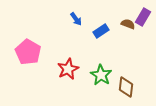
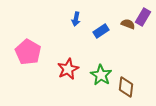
blue arrow: rotated 48 degrees clockwise
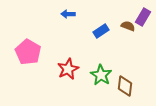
blue arrow: moved 8 px left, 5 px up; rotated 80 degrees clockwise
brown semicircle: moved 2 px down
brown diamond: moved 1 px left, 1 px up
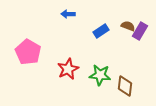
purple rectangle: moved 3 px left, 14 px down
green star: moved 1 px left; rotated 25 degrees counterclockwise
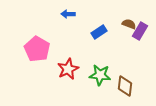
brown semicircle: moved 1 px right, 2 px up
blue rectangle: moved 2 px left, 1 px down
pink pentagon: moved 9 px right, 3 px up
